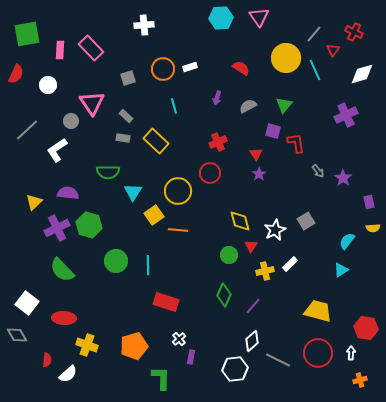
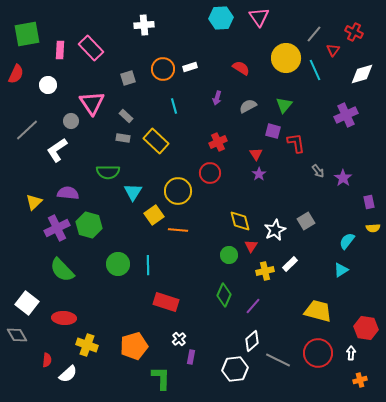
green circle at (116, 261): moved 2 px right, 3 px down
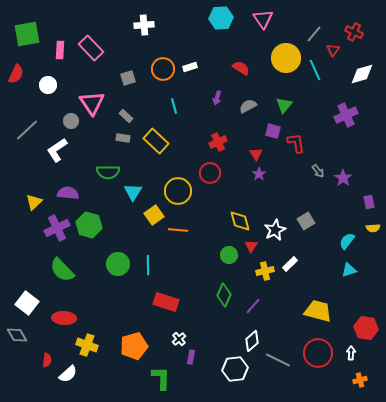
pink triangle at (259, 17): moved 4 px right, 2 px down
cyan triangle at (341, 270): moved 8 px right; rotated 14 degrees clockwise
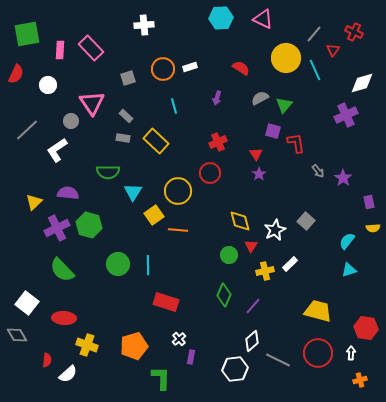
pink triangle at (263, 19): rotated 30 degrees counterclockwise
white diamond at (362, 74): moved 9 px down
gray semicircle at (248, 106): moved 12 px right, 8 px up
gray square at (306, 221): rotated 18 degrees counterclockwise
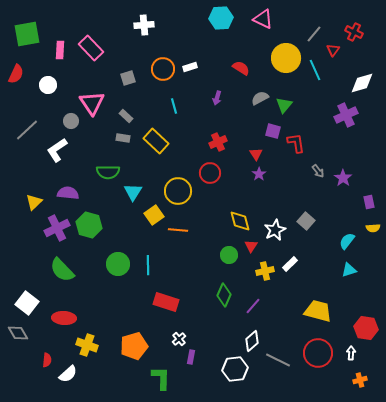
gray diamond at (17, 335): moved 1 px right, 2 px up
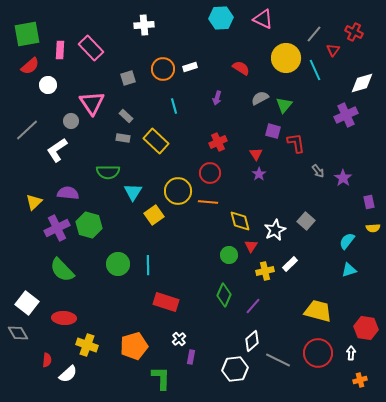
red semicircle at (16, 74): moved 14 px right, 8 px up; rotated 24 degrees clockwise
orange line at (178, 230): moved 30 px right, 28 px up
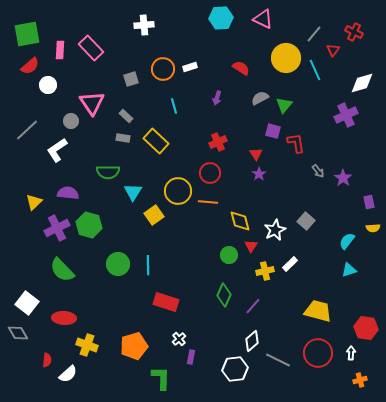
gray square at (128, 78): moved 3 px right, 1 px down
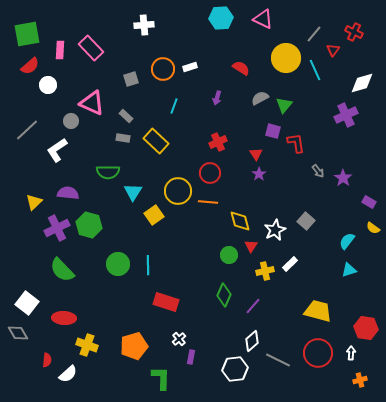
pink triangle at (92, 103): rotated 32 degrees counterclockwise
cyan line at (174, 106): rotated 35 degrees clockwise
purple rectangle at (369, 202): rotated 48 degrees counterclockwise
yellow semicircle at (373, 228): rotated 40 degrees clockwise
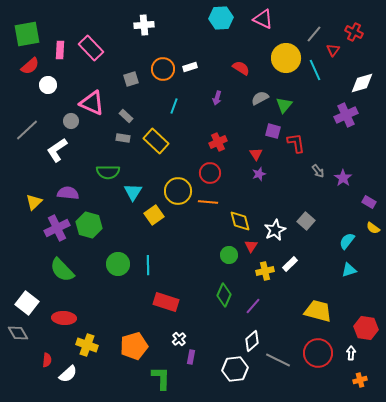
purple star at (259, 174): rotated 16 degrees clockwise
